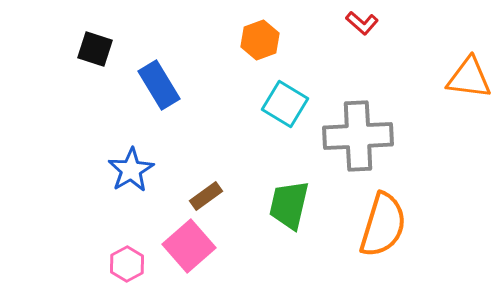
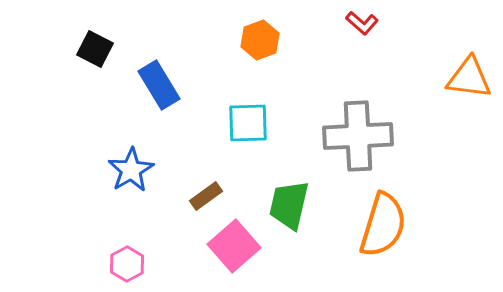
black square: rotated 9 degrees clockwise
cyan square: moved 37 px left, 19 px down; rotated 33 degrees counterclockwise
pink square: moved 45 px right
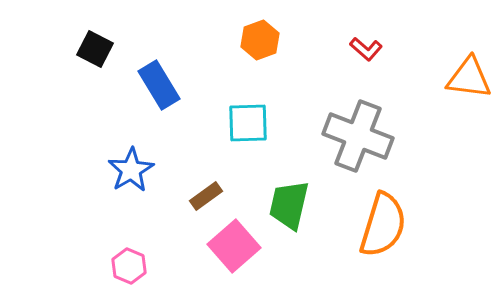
red L-shape: moved 4 px right, 26 px down
gray cross: rotated 24 degrees clockwise
pink hexagon: moved 2 px right, 2 px down; rotated 8 degrees counterclockwise
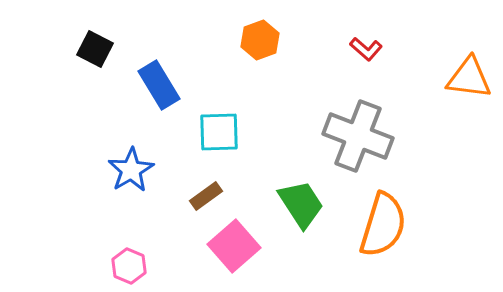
cyan square: moved 29 px left, 9 px down
green trapezoid: moved 12 px right, 1 px up; rotated 134 degrees clockwise
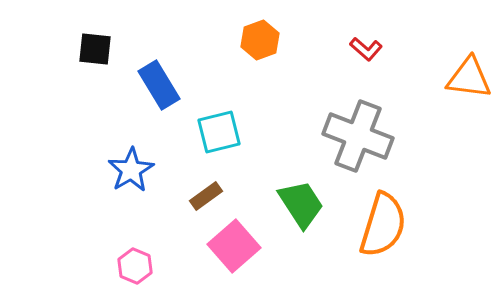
black square: rotated 21 degrees counterclockwise
cyan square: rotated 12 degrees counterclockwise
pink hexagon: moved 6 px right
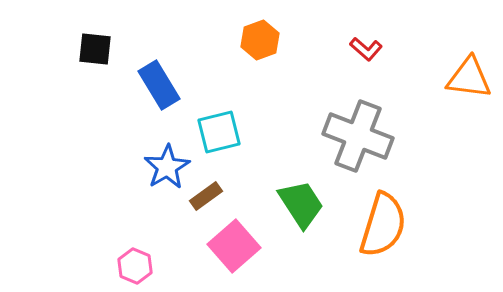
blue star: moved 36 px right, 3 px up
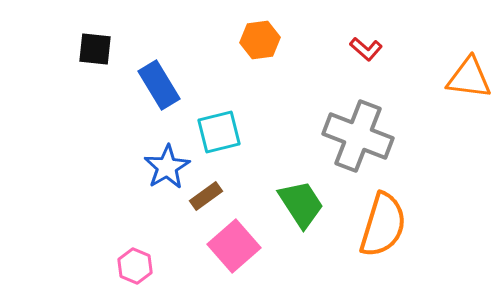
orange hexagon: rotated 12 degrees clockwise
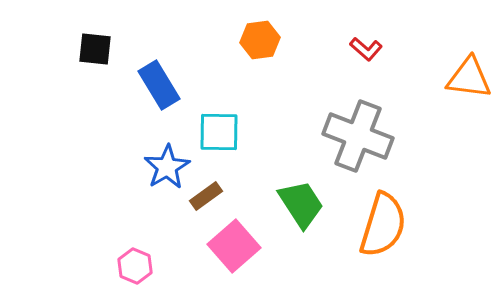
cyan square: rotated 15 degrees clockwise
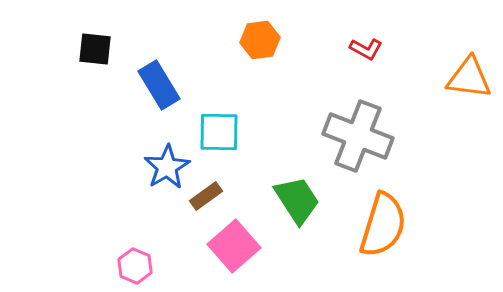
red L-shape: rotated 12 degrees counterclockwise
green trapezoid: moved 4 px left, 4 px up
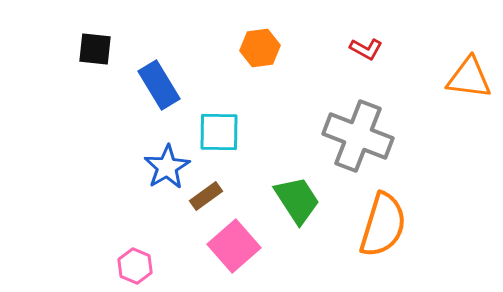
orange hexagon: moved 8 px down
